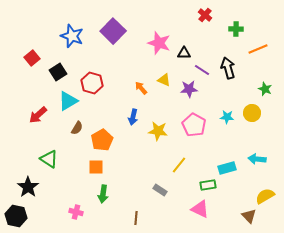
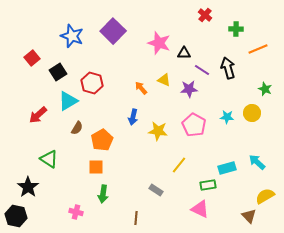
cyan arrow: moved 3 px down; rotated 36 degrees clockwise
gray rectangle: moved 4 px left
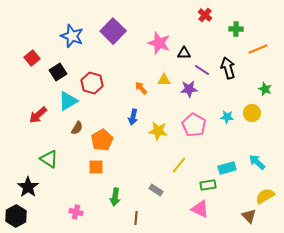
yellow triangle: rotated 24 degrees counterclockwise
green arrow: moved 12 px right, 3 px down
black hexagon: rotated 20 degrees clockwise
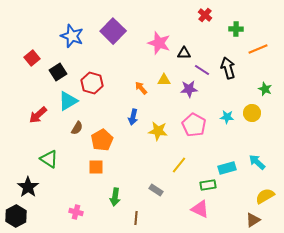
brown triangle: moved 4 px right, 4 px down; rotated 42 degrees clockwise
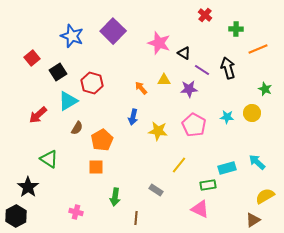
black triangle: rotated 32 degrees clockwise
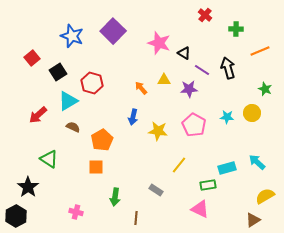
orange line: moved 2 px right, 2 px down
brown semicircle: moved 4 px left, 1 px up; rotated 96 degrees counterclockwise
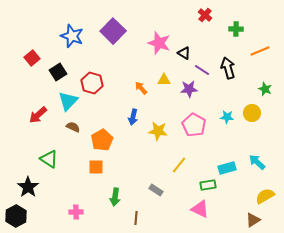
cyan triangle: rotated 15 degrees counterclockwise
pink cross: rotated 16 degrees counterclockwise
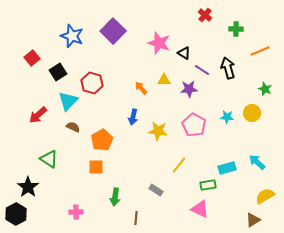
black hexagon: moved 2 px up
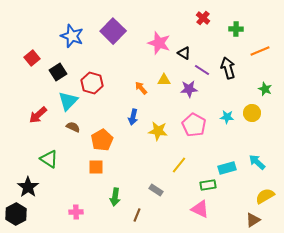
red cross: moved 2 px left, 3 px down
brown line: moved 1 px right, 3 px up; rotated 16 degrees clockwise
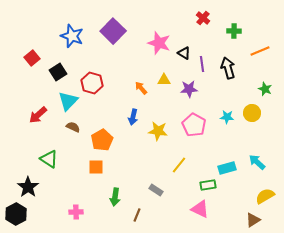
green cross: moved 2 px left, 2 px down
purple line: moved 6 px up; rotated 49 degrees clockwise
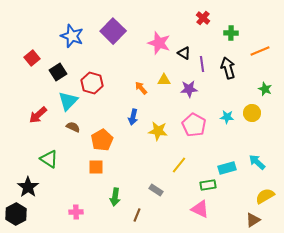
green cross: moved 3 px left, 2 px down
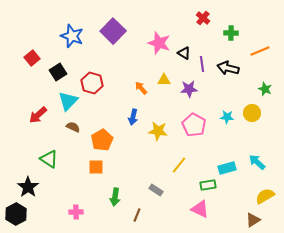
black arrow: rotated 60 degrees counterclockwise
